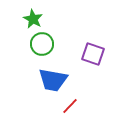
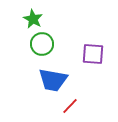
purple square: rotated 15 degrees counterclockwise
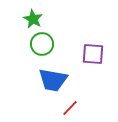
red line: moved 2 px down
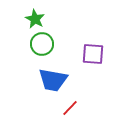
green star: moved 2 px right
